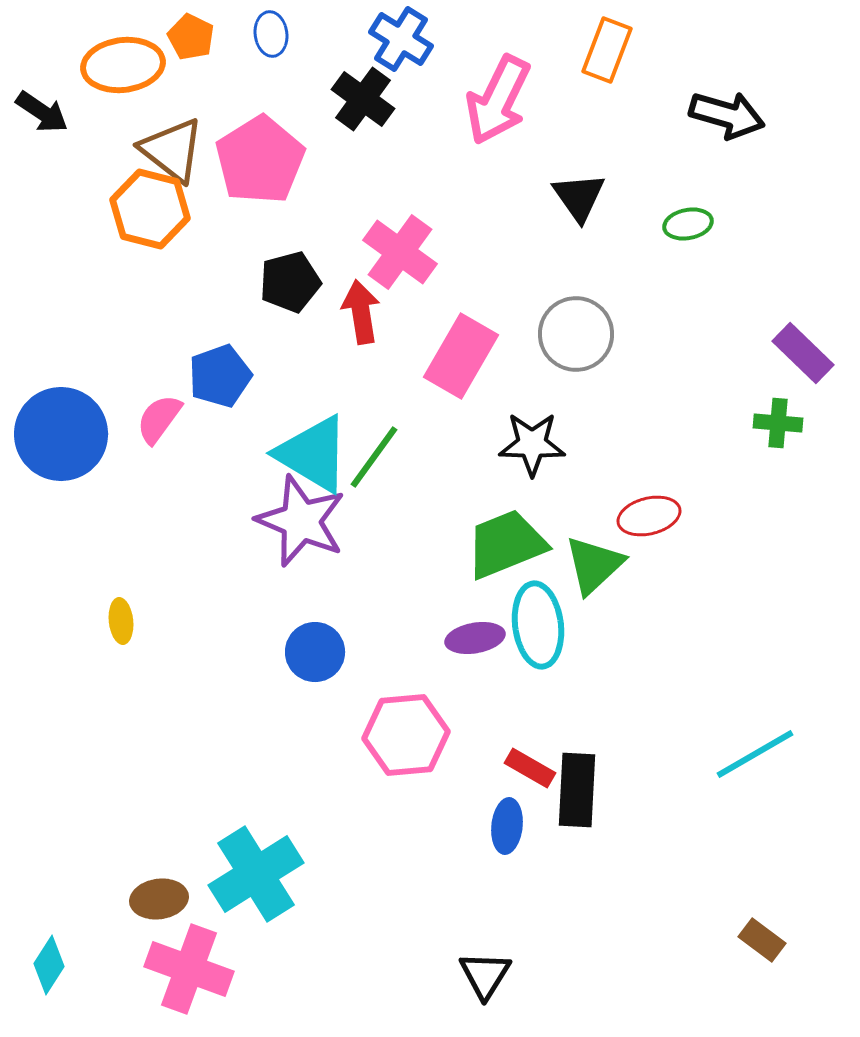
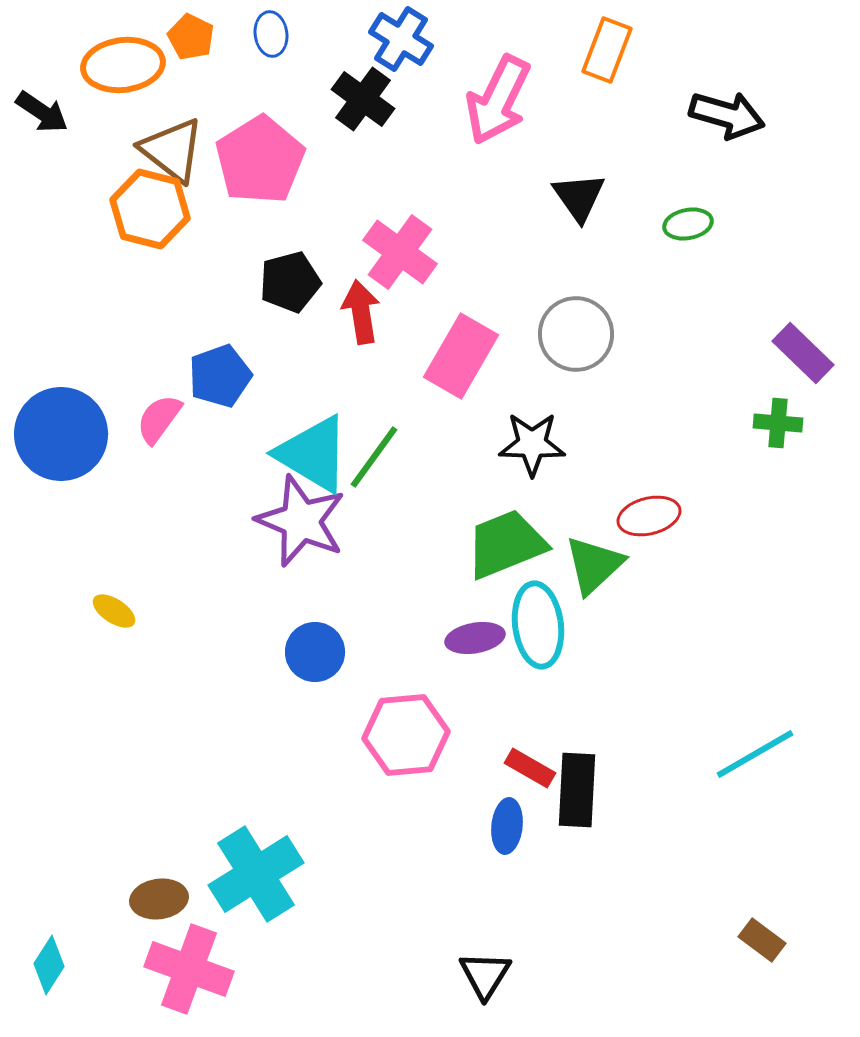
yellow ellipse at (121, 621): moved 7 px left, 10 px up; rotated 51 degrees counterclockwise
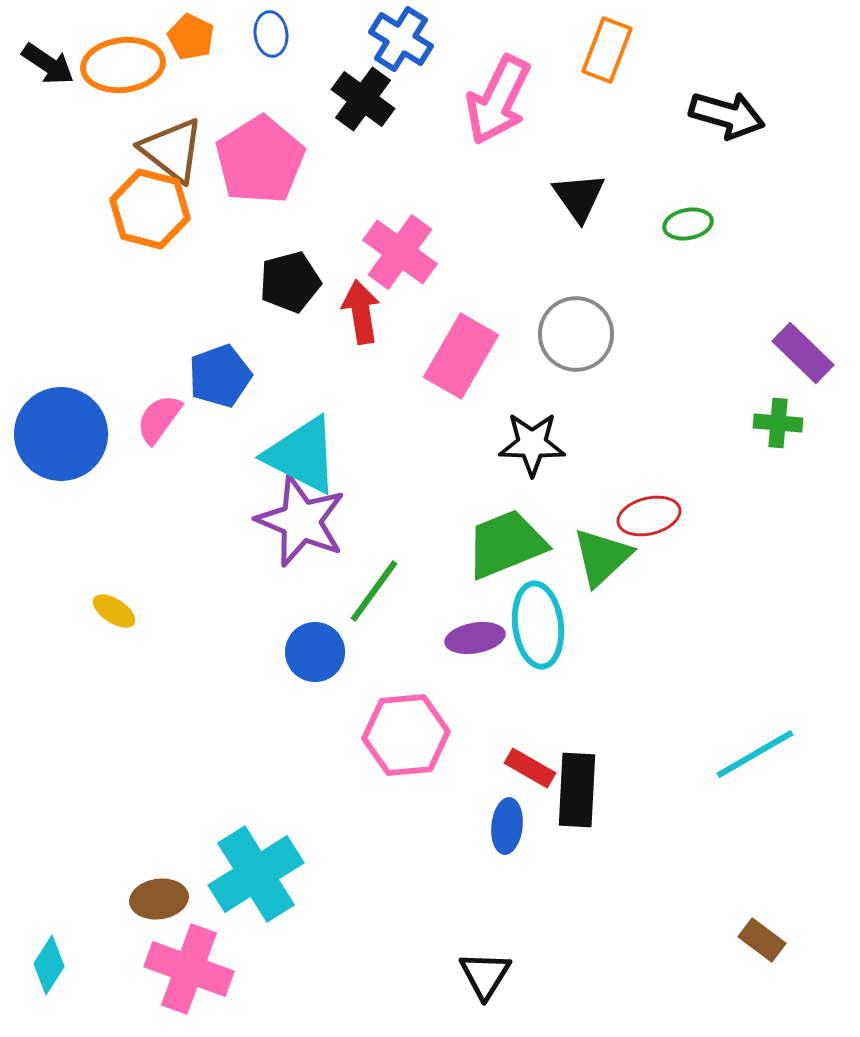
black arrow at (42, 112): moved 6 px right, 48 px up
cyan triangle at (313, 454): moved 11 px left, 1 px down; rotated 4 degrees counterclockwise
green line at (374, 457): moved 134 px down
green triangle at (594, 565): moved 8 px right, 8 px up
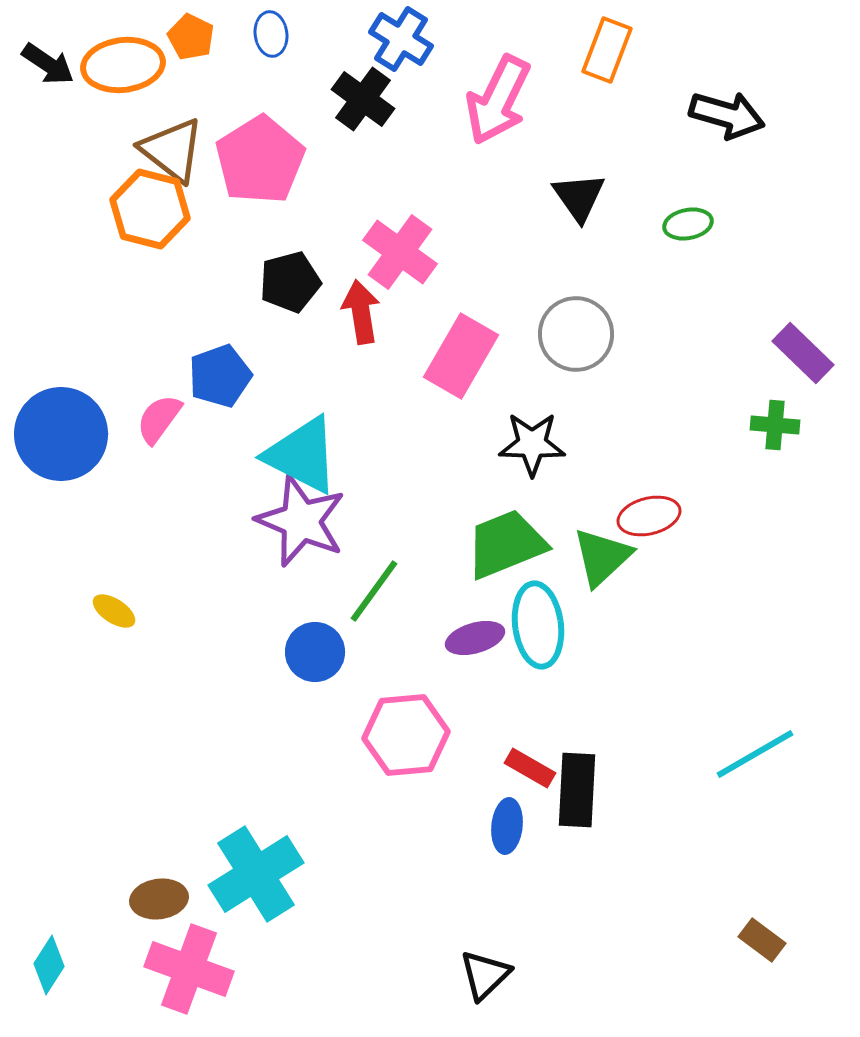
green cross at (778, 423): moved 3 px left, 2 px down
purple ellipse at (475, 638): rotated 6 degrees counterclockwise
black triangle at (485, 975): rotated 14 degrees clockwise
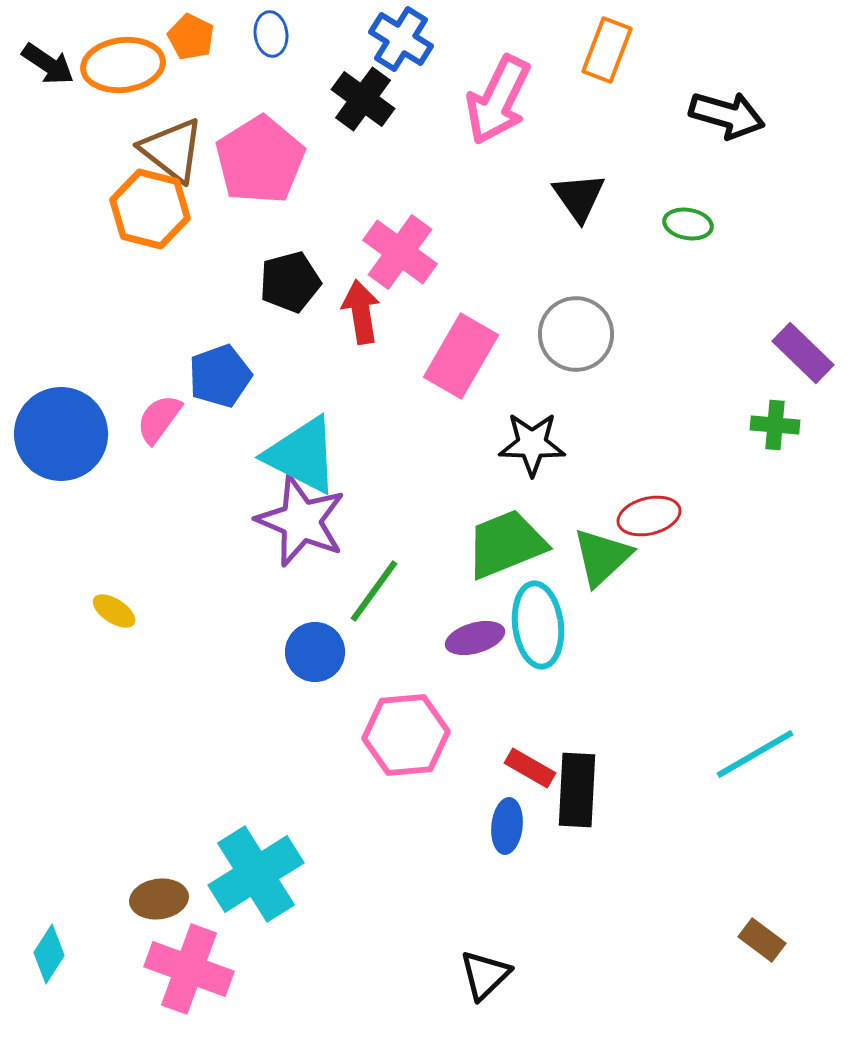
green ellipse at (688, 224): rotated 21 degrees clockwise
cyan diamond at (49, 965): moved 11 px up
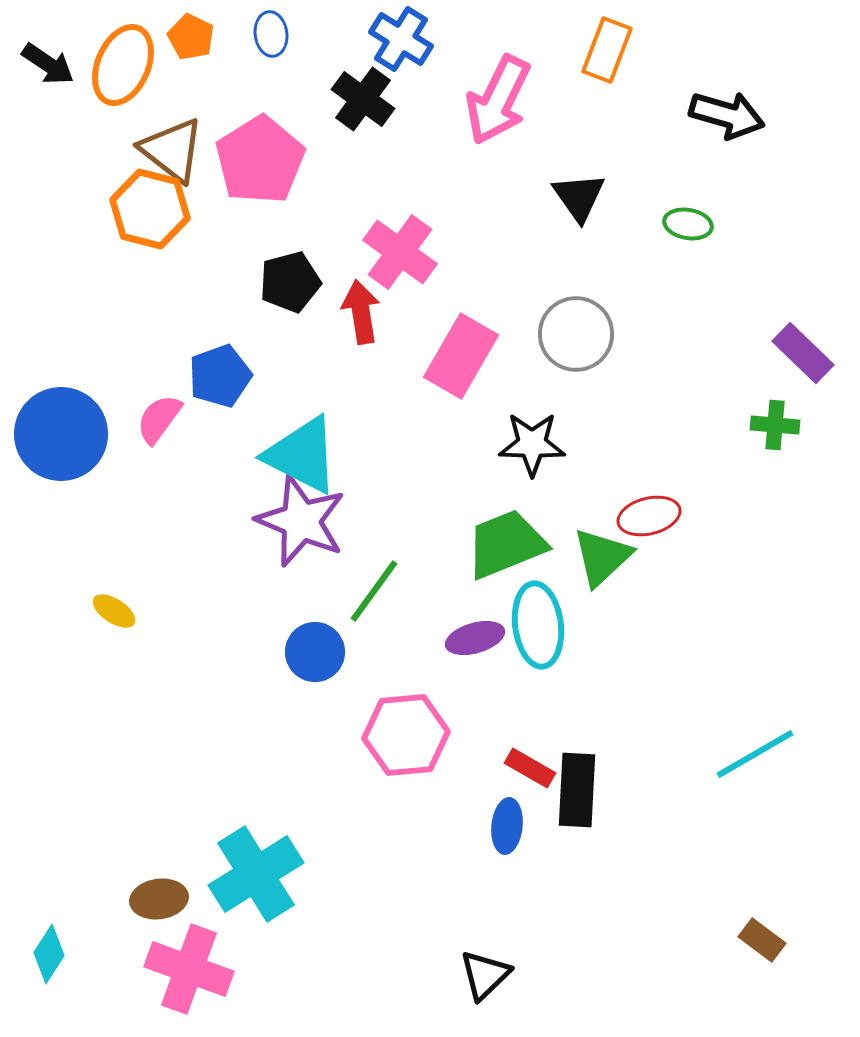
orange ellipse at (123, 65): rotated 60 degrees counterclockwise
